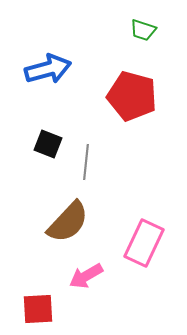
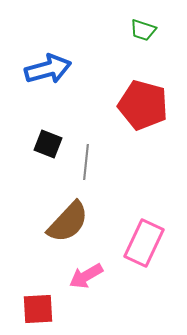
red pentagon: moved 11 px right, 9 px down
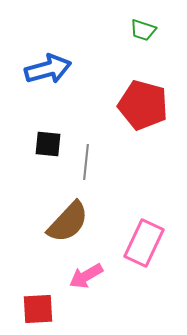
black square: rotated 16 degrees counterclockwise
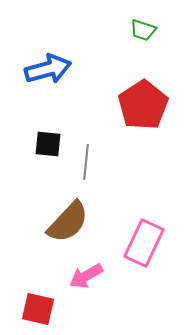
red pentagon: rotated 24 degrees clockwise
red square: rotated 16 degrees clockwise
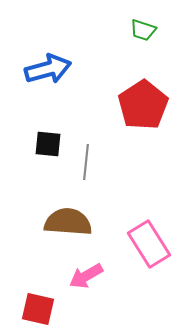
brown semicircle: rotated 129 degrees counterclockwise
pink rectangle: moved 5 px right, 1 px down; rotated 57 degrees counterclockwise
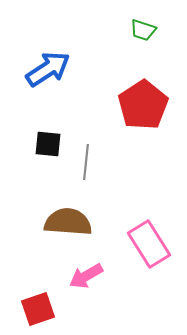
blue arrow: rotated 18 degrees counterclockwise
red square: rotated 32 degrees counterclockwise
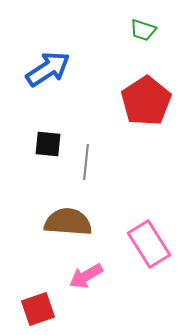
red pentagon: moved 3 px right, 4 px up
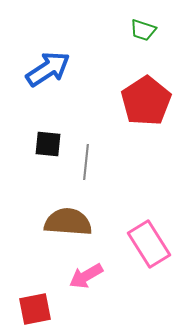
red square: moved 3 px left; rotated 8 degrees clockwise
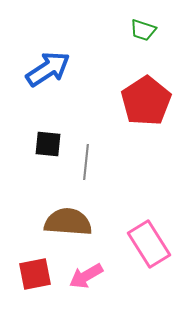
red square: moved 35 px up
